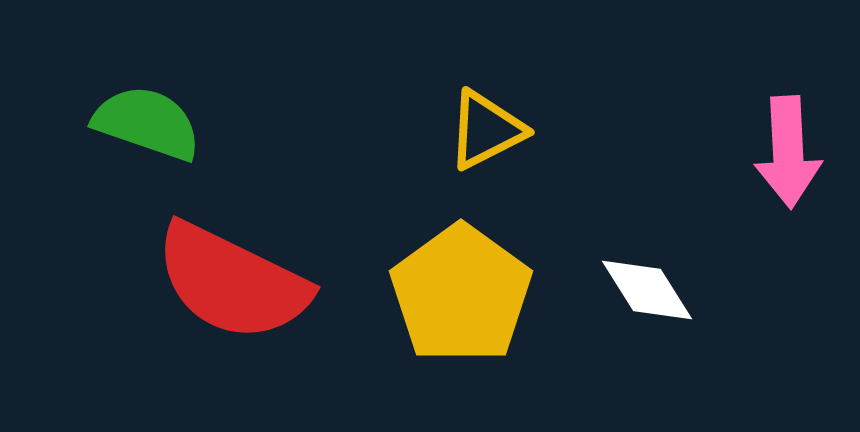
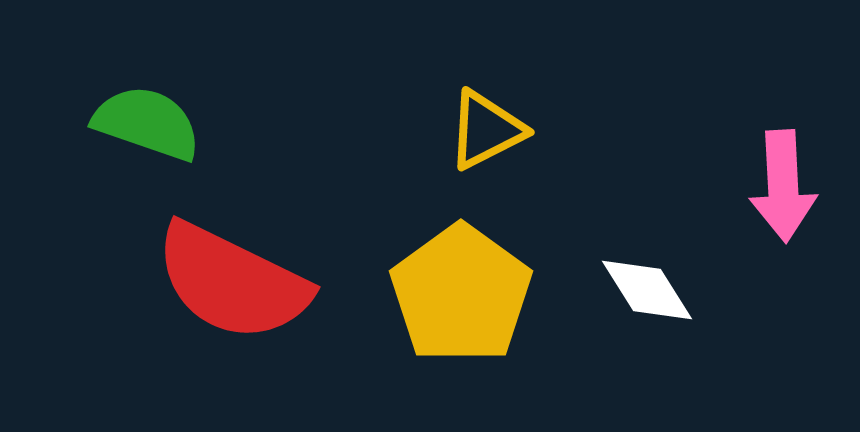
pink arrow: moved 5 px left, 34 px down
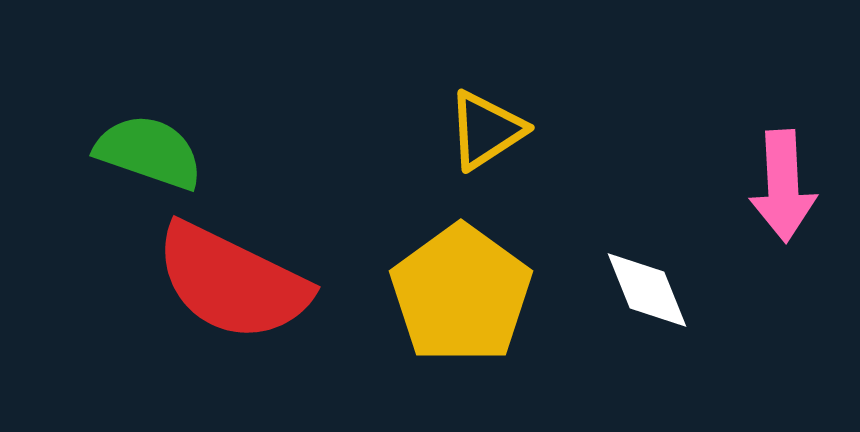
green semicircle: moved 2 px right, 29 px down
yellow triangle: rotated 6 degrees counterclockwise
white diamond: rotated 10 degrees clockwise
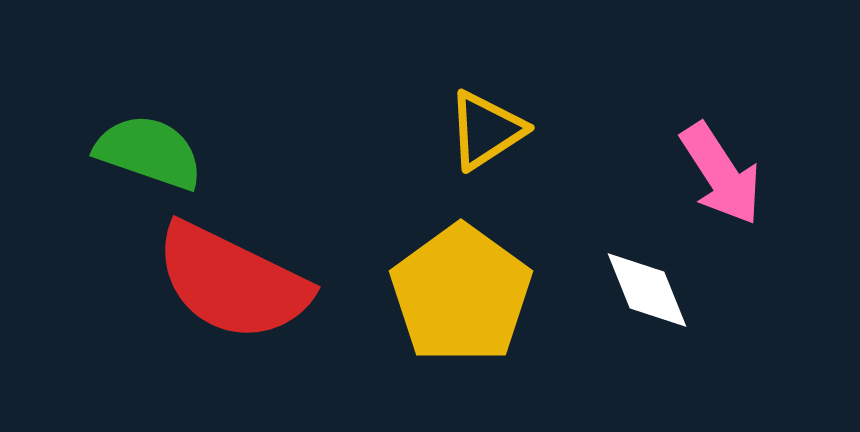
pink arrow: moved 62 px left, 12 px up; rotated 30 degrees counterclockwise
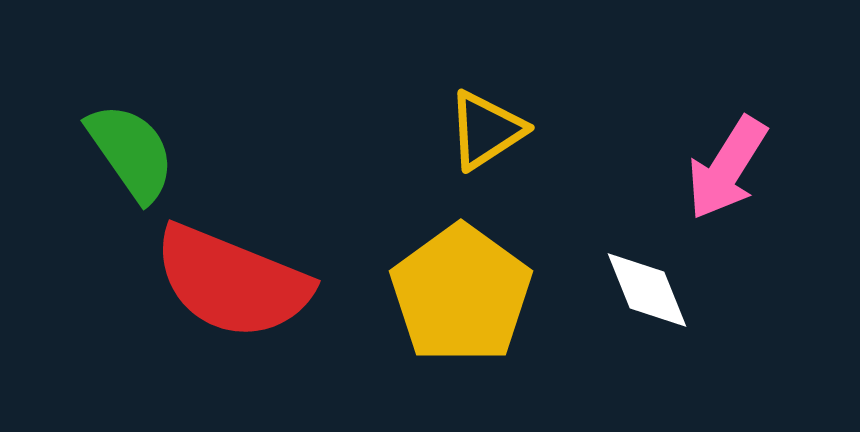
green semicircle: moved 18 px left; rotated 36 degrees clockwise
pink arrow: moved 6 px right, 6 px up; rotated 65 degrees clockwise
red semicircle: rotated 4 degrees counterclockwise
